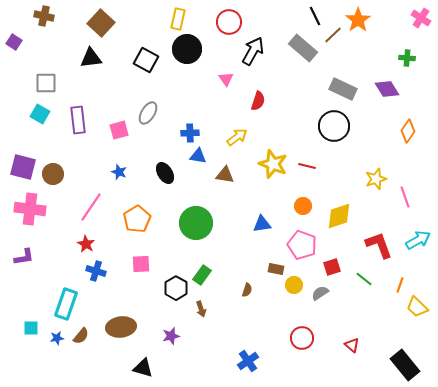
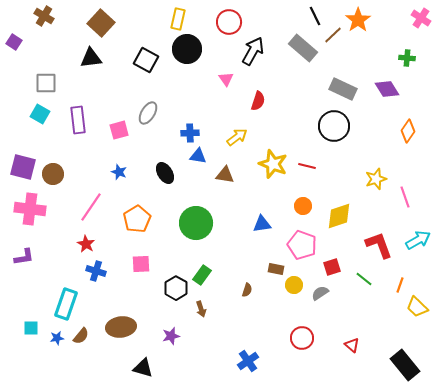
brown cross at (44, 16): rotated 18 degrees clockwise
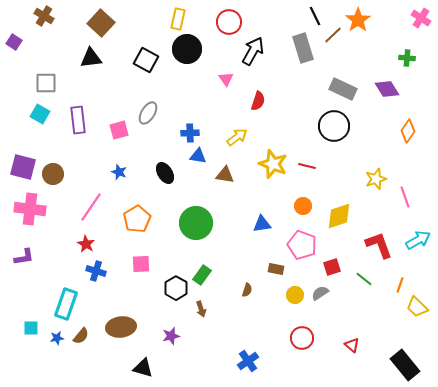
gray rectangle at (303, 48): rotated 32 degrees clockwise
yellow circle at (294, 285): moved 1 px right, 10 px down
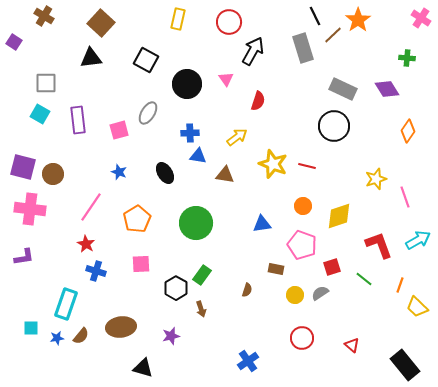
black circle at (187, 49): moved 35 px down
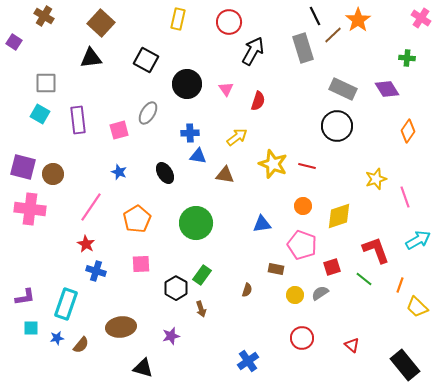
pink triangle at (226, 79): moved 10 px down
black circle at (334, 126): moved 3 px right
red L-shape at (379, 245): moved 3 px left, 5 px down
purple L-shape at (24, 257): moved 1 px right, 40 px down
brown semicircle at (81, 336): moved 9 px down
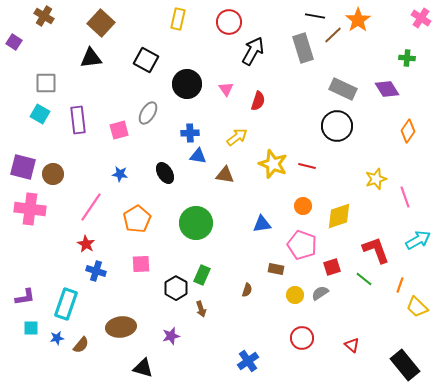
black line at (315, 16): rotated 54 degrees counterclockwise
blue star at (119, 172): moved 1 px right, 2 px down; rotated 14 degrees counterclockwise
green rectangle at (202, 275): rotated 12 degrees counterclockwise
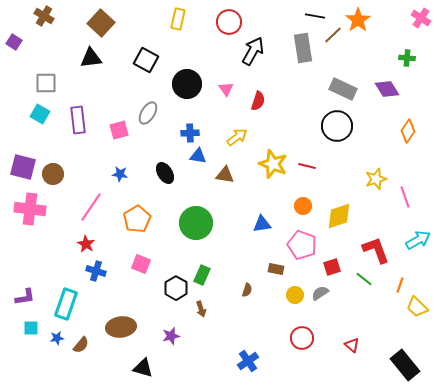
gray rectangle at (303, 48): rotated 8 degrees clockwise
pink square at (141, 264): rotated 24 degrees clockwise
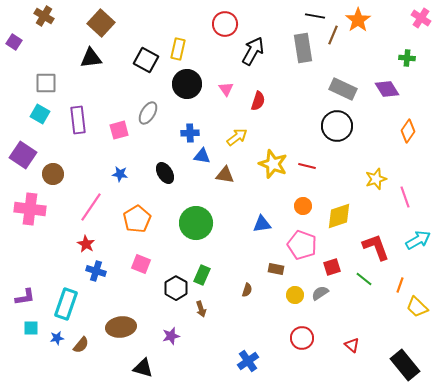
yellow rectangle at (178, 19): moved 30 px down
red circle at (229, 22): moved 4 px left, 2 px down
brown line at (333, 35): rotated 24 degrees counterclockwise
blue triangle at (198, 156): moved 4 px right
purple square at (23, 167): moved 12 px up; rotated 20 degrees clockwise
red L-shape at (376, 250): moved 3 px up
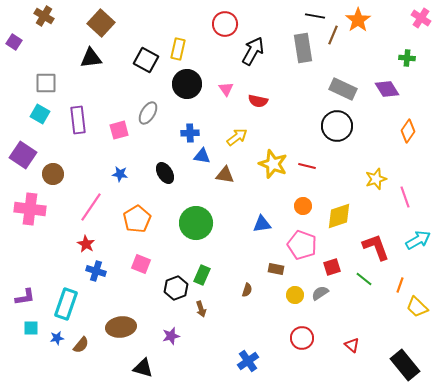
red semicircle at (258, 101): rotated 84 degrees clockwise
black hexagon at (176, 288): rotated 10 degrees clockwise
